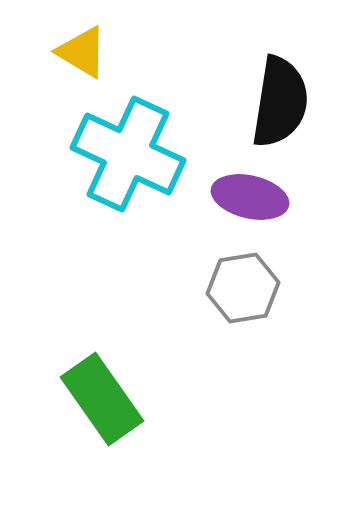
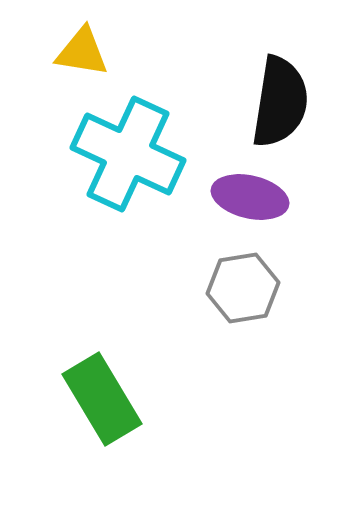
yellow triangle: rotated 22 degrees counterclockwise
green rectangle: rotated 4 degrees clockwise
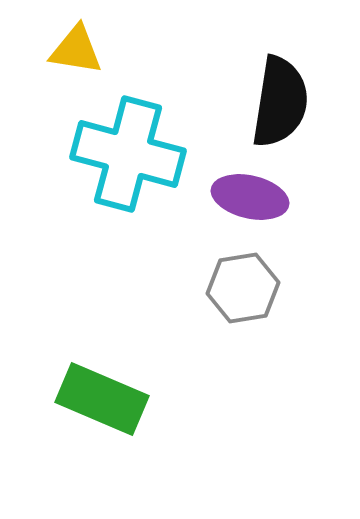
yellow triangle: moved 6 px left, 2 px up
cyan cross: rotated 10 degrees counterclockwise
green rectangle: rotated 36 degrees counterclockwise
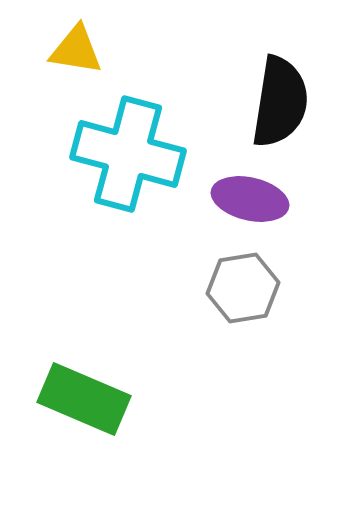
purple ellipse: moved 2 px down
green rectangle: moved 18 px left
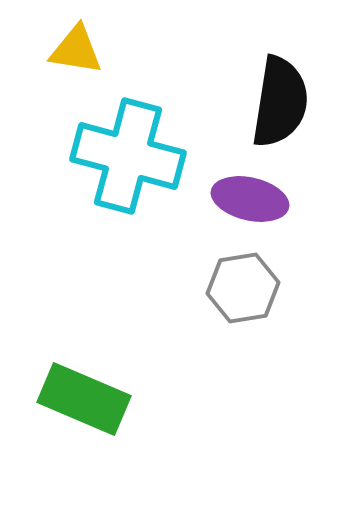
cyan cross: moved 2 px down
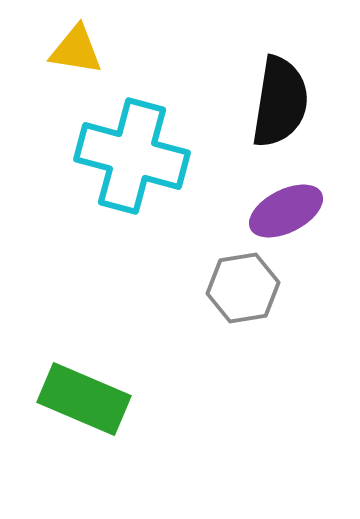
cyan cross: moved 4 px right
purple ellipse: moved 36 px right, 12 px down; rotated 40 degrees counterclockwise
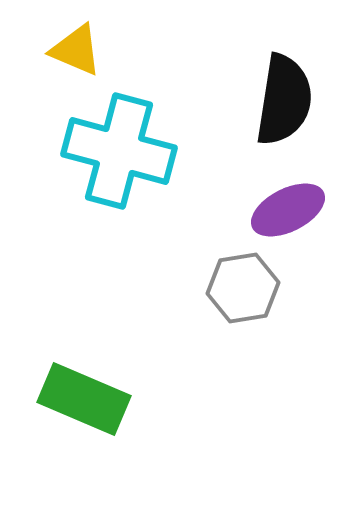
yellow triangle: rotated 14 degrees clockwise
black semicircle: moved 4 px right, 2 px up
cyan cross: moved 13 px left, 5 px up
purple ellipse: moved 2 px right, 1 px up
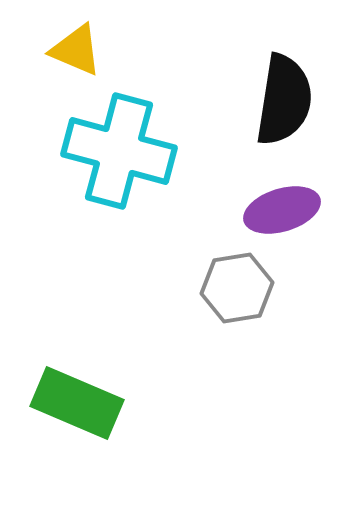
purple ellipse: moved 6 px left; rotated 10 degrees clockwise
gray hexagon: moved 6 px left
green rectangle: moved 7 px left, 4 px down
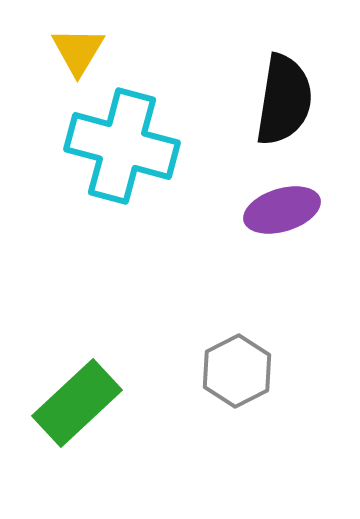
yellow triangle: moved 2 px right, 1 px down; rotated 38 degrees clockwise
cyan cross: moved 3 px right, 5 px up
gray hexagon: moved 83 px down; rotated 18 degrees counterclockwise
green rectangle: rotated 66 degrees counterclockwise
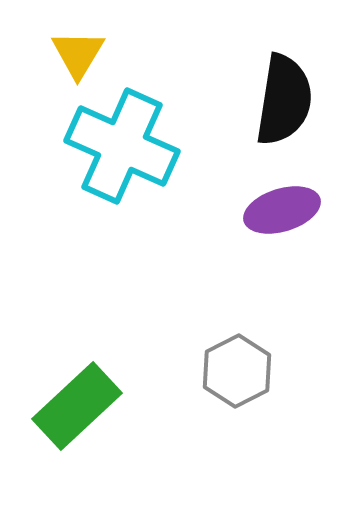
yellow triangle: moved 3 px down
cyan cross: rotated 9 degrees clockwise
green rectangle: moved 3 px down
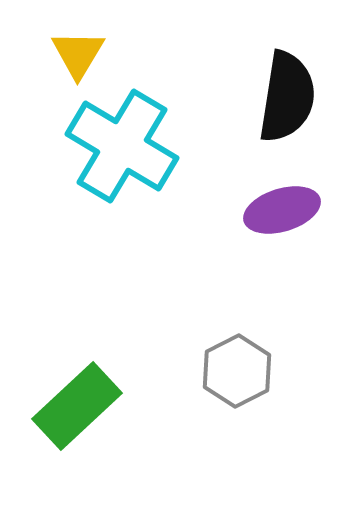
black semicircle: moved 3 px right, 3 px up
cyan cross: rotated 7 degrees clockwise
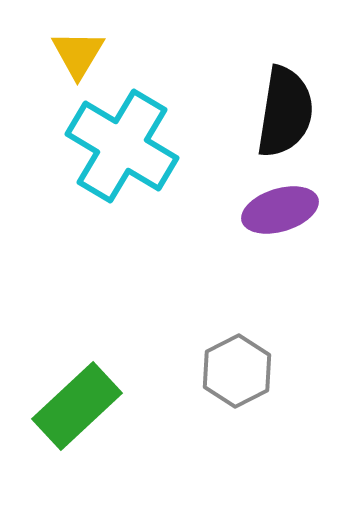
black semicircle: moved 2 px left, 15 px down
purple ellipse: moved 2 px left
